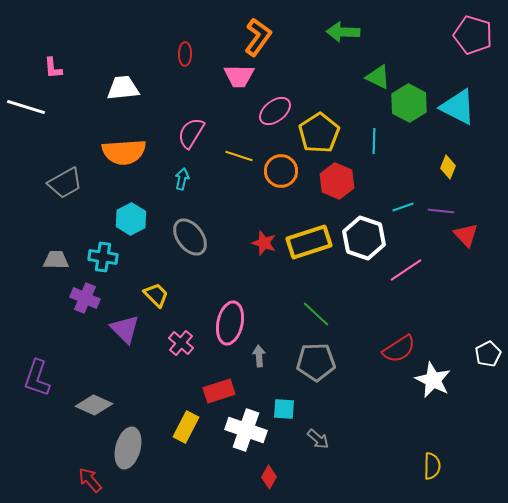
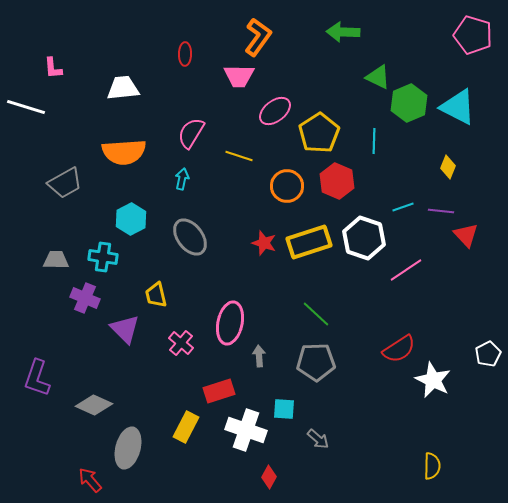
green hexagon at (409, 103): rotated 9 degrees clockwise
orange circle at (281, 171): moved 6 px right, 15 px down
yellow trapezoid at (156, 295): rotated 148 degrees counterclockwise
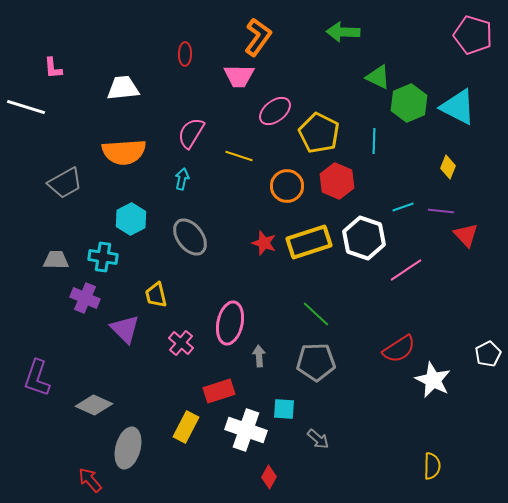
yellow pentagon at (319, 133): rotated 12 degrees counterclockwise
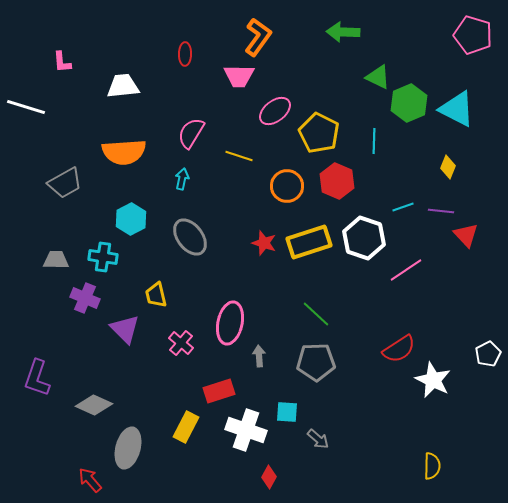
pink L-shape at (53, 68): moved 9 px right, 6 px up
white trapezoid at (123, 88): moved 2 px up
cyan triangle at (458, 107): moved 1 px left, 2 px down
cyan square at (284, 409): moved 3 px right, 3 px down
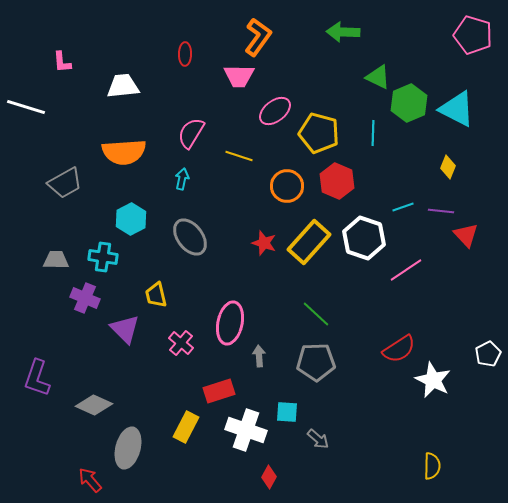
yellow pentagon at (319, 133): rotated 12 degrees counterclockwise
cyan line at (374, 141): moved 1 px left, 8 px up
yellow rectangle at (309, 242): rotated 30 degrees counterclockwise
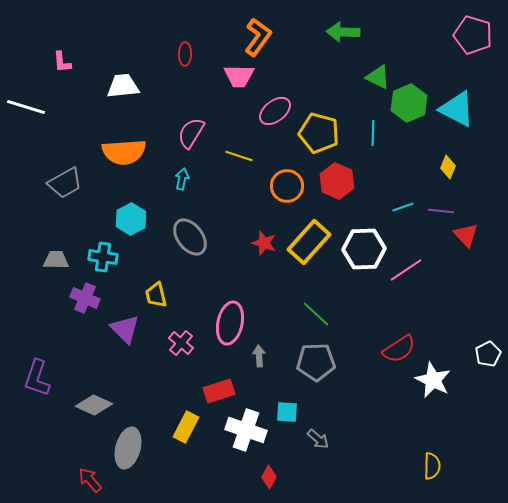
white hexagon at (364, 238): moved 11 px down; rotated 21 degrees counterclockwise
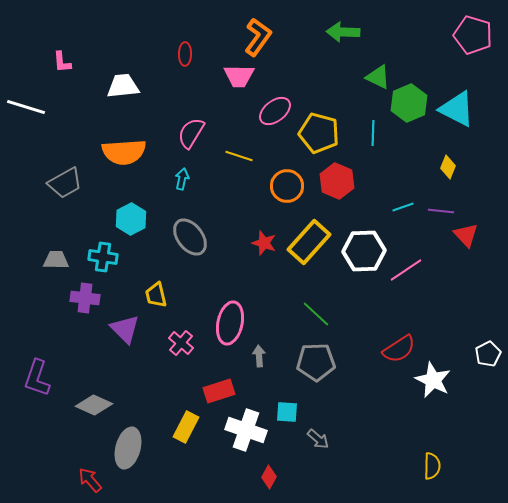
white hexagon at (364, 249): moved 2 px down
purple cross at (85, 298): rotated 16 degrees counterclockwise
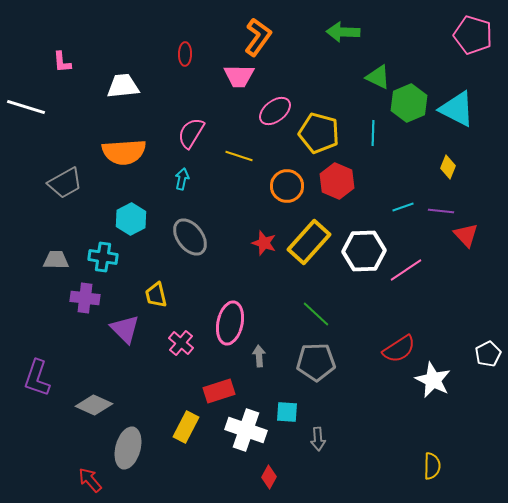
gray arrow at (318, 439): rotated 45 degrees clockwise
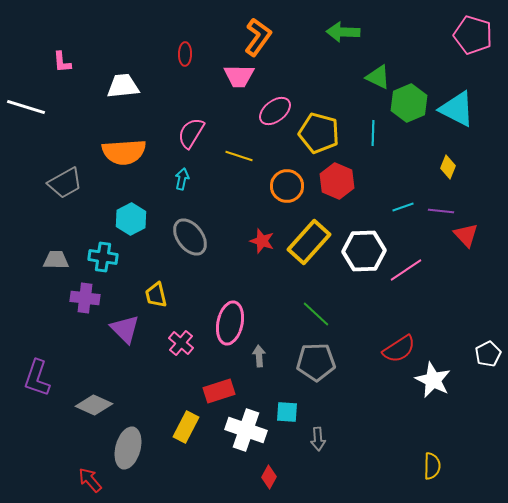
red star at (264, 243): moved 2 px left, 2 px up
